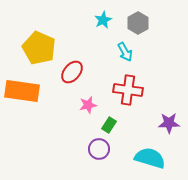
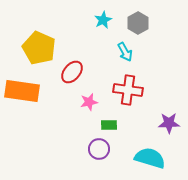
pink star: moved 1 px right, 3 px up
green rectangle: rotated 56 degrees clockwise
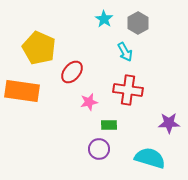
cyan star: moved 1 px right, 1 px up; rotated 12 degrees counterclockwise
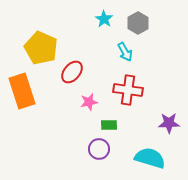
yellow pentagon: moved 2 px right
orange rectangle: rotated 64 degrees clockwise
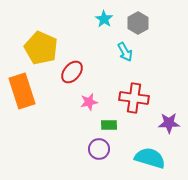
red cross: moved 6 px right, 8 px down
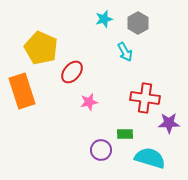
cyan star: rotated 24 degrees clockwise
red cross: moved 11 px right
green rectangle: moved 16 px right, 9 px down
purple circle: moved 2 px right, 1 px down
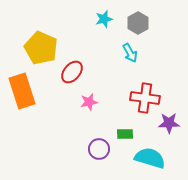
cyan arrow: moved 5 px right, 1 px down
purple circle: moved 2 px left, 1 px up
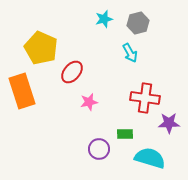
gray hexagon: rotated 15 degrees clockwise
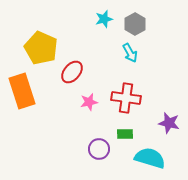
gray hexagon: moved 3 px left, 1 px down; rotated 15 degrees counterclockwise
red cross: moved 19 px left
purple star: rotated 15 degrees clockwise
